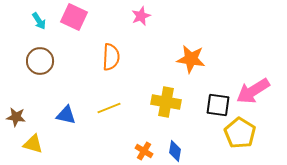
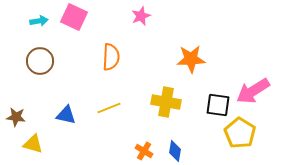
cyan arrow: rotated 66 degrees counterclockwise
orange star: rotated 12 degrees counterclockwise
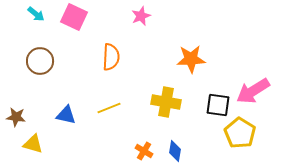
cyan arrow: moved 3 px left, 7 px up; rotated 48 degrees clockwise
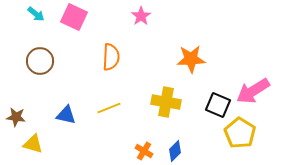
pink star: rotated 12 degrees counterclockwise
black square: rotated 15 degrees clockwise
blue diamond: rotated 35 degrees clockwise
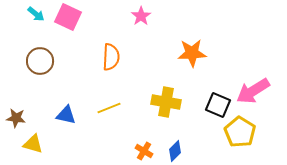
pink square: moved 6 px left
orange star: moved 1 px right, 6 px up
brown star: moved 1 px down
yellow pentagon: moved 1 px up
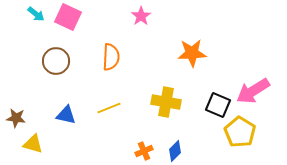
brown circle: moved 16 px right
orange cross: rotated 36 degrees clockwise
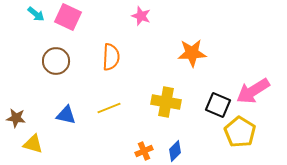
pink star: rotated 18 degrees counterclockwise
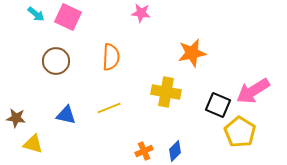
pink star: moved 3 px up; rotated 12 degrees counterclockwise
orange star: rotated 8 degrees counterclockwise
yellow cross: moved 10 px up
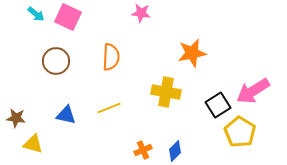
black square: rotated 35 degrees clockwise
orange cross: moved 1 px left, 1 px up
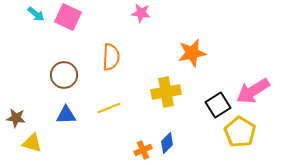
brown circle: moved 8 px right, 14 px down
yellow cross: rotated 20 degrees counterclockwise
blue triangle: rotated 15 degrees counterclockwise
yellow triangle: moved 1 px left, 1 px up
blue diamond: moved 8 px left, 8 px up
